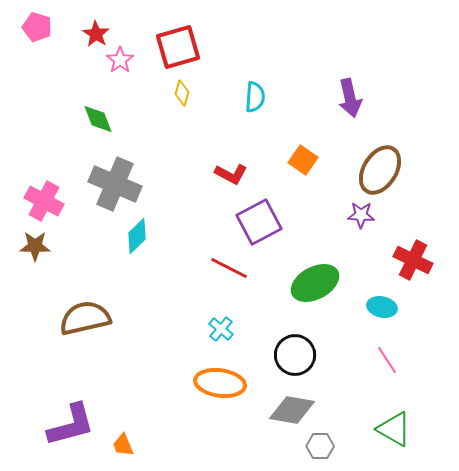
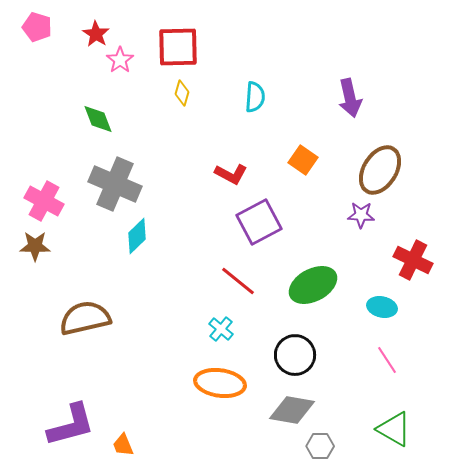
red square: rotated 15 degrees clockwise
red line: moved 9 px right, 13 px down; rotated 12 degrees clockwise
green ellipse: moved 2 px left, 2 px down
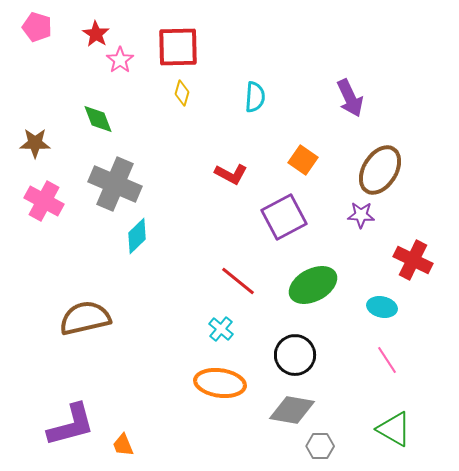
purple arrow: rotated 12 degrees counterclockwise
purple square: moved 25 px right, 5 px up
brown star: moved 103 px up
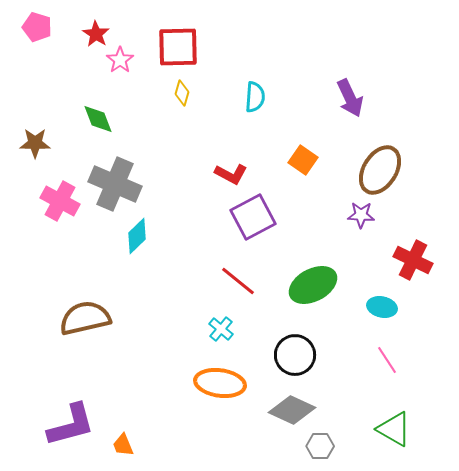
pink cross: moved 16 px right
purple square: moved 31 px left
gray diamond: rotated 15 degrees clockwise
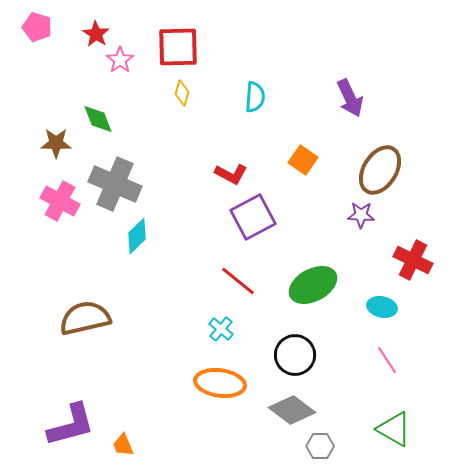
brown star: moved 21 px right
gray diamond: rotated 12 degrees clockwise
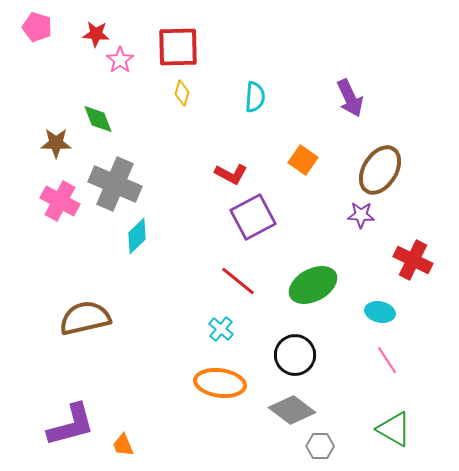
red star: rotated 28 degrees counterclockwise
cyan ellipse: moved 2 px left, 5 px down
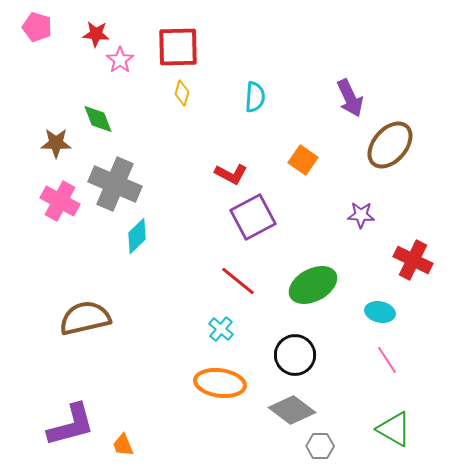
brown ellipse: moved 10 px right, 25 px up; rotated 9 degrees clockwise
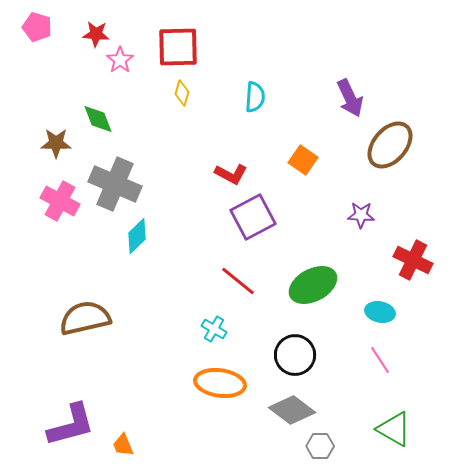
cyan cross: moved 7 px left; rotated 10 degrees counterclockwise
pink line: moved 7 px left
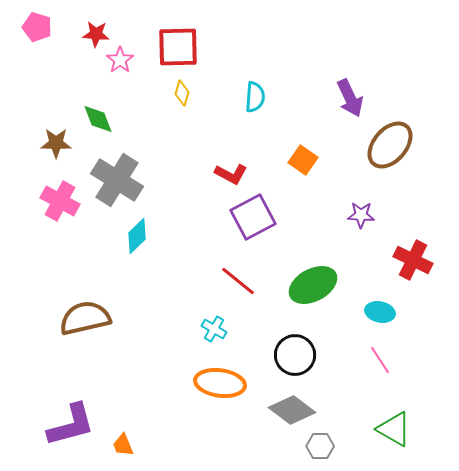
gray cross: moved 2 px right, 4 px up; rotated 9 degrees clockwise
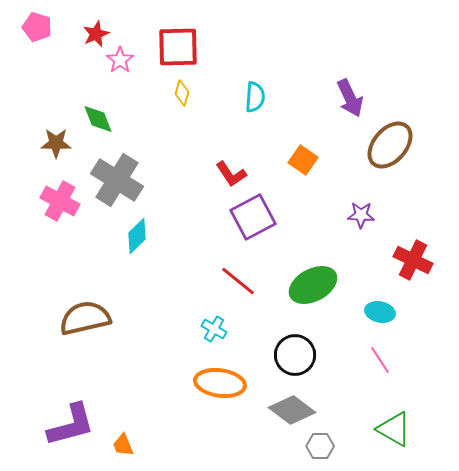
red star: rotated 28 degrees counterclockwise
red L-shape: rotated 28 degrees clockwise
